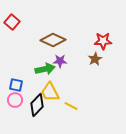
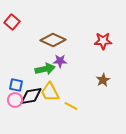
brown star: moved 8 px right, 21 px down
black diamond: moved 6 px left, 9 px up; rotated 35 degrees clockwise
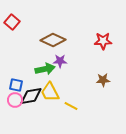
brown star: rotated 24 degrees clockwise
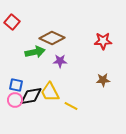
brown diamond: moved 1 px left, 2 px up
green arrow: moved 10 px left, 17 px up
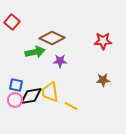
yellow trapezoid: rotated 20 degrees clockwise
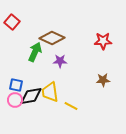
green arrow: rotated 54 degrees counterclockwise
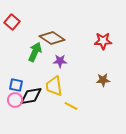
brown diamond: rotated 10 degrees clockwise
yellow trapezoid: moved 4 px right, 6 px up
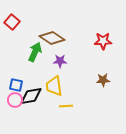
yellow line: moved 5 px left; rotated 32 degrees counterclockwise
